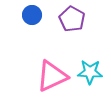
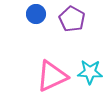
blue circle: moved 4 px right, 1 px up
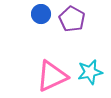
blue circle: moved 5 px right
cyan star: rotated 15 degrees counterclockwise
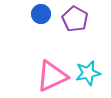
purple pentagon: moved 3 px right
cyan star: moved 2 px left, 1 px down
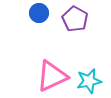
blue circle: moved 2 px left, 1 px up
cyan star: moved 1 px right, 8 px down
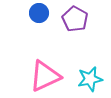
pink triangle: moved 7 px left
cyan star: moved 1 px right, 2 px up
